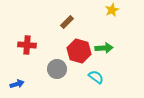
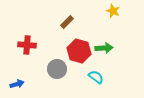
yellow star: moved 1 px right, 1 px down; rotated 24 degrees counterclockwise
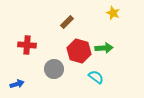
yellow star: moved 2 px down
gray circle: moved 3 px left
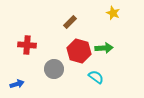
brown rectangle: moved 3 px right
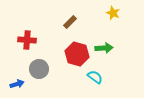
red cross: moved 5 px up
red hexagon: moved 2 px left, 3 px down
gray circle: moved 15 px left
cyan semicircle: moved 1 px left
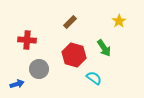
yellow star: moved 6 px right, 8 px down; rotated 16 degrees clockwise
green arrow: rotated 60 degrees clockwise
red hexagon: moved 3 px left, 1 px down
cyan semicircle: moved 1 px left, 1 px down
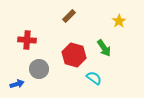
brown rectangle: moved 1 px left, 6 px up
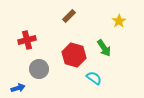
red cross: rotated 18 degrees counterclockwise
blue arrow: moved 1 px right, 4 px down
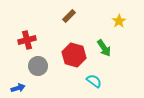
gray circle: moved 1 px left, 3 px up
cyan semicircle: moved 3 px down
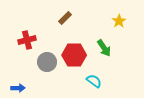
brown rectangle: moved 4 px left, 2 px down
red hexagon: rotated 15 degrees counterclockwise
gray circle: moved 9 px right, 4 px up
blue arrow: rotated 16 degrees clockwise
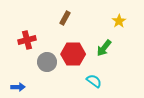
brown rectangle: rotated 16 degrees counterclockwise
green arrow: rotated 72 degrees clockwise
red hexagon: moved 1 px left, 1 px up
blue arrow: moved 1 px up
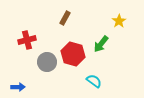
green arrow: moved 3 px left, 4 px up
red hexagon: rotated 15 degrees clockwise
